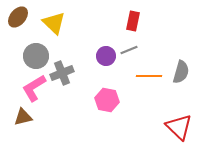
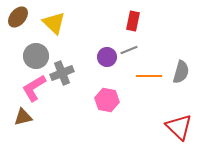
purple circle: moved 1 px right, 1 px down
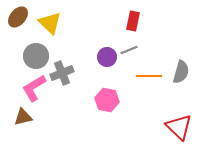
yellow triangle: moved 4 px left
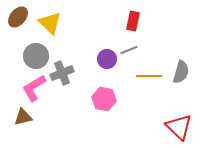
purple circle: moved 2 px down
pink hexagon: moved 3 px left, 1 px up
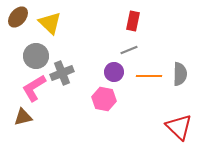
purple circle: moved 7 px right, 13 px down
gray semicircle: moved 1 px left, 2 px down; rotated 15 degrees counterclockwise
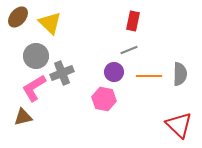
red triangle: moved 2 px up
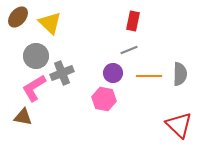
purple circle: moved 1 px left, 1 px down
brown triangle: rotated 24 degrees clockwise
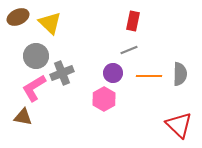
brown ellipse: rotated 25 degrees clockwise
pink hexagon: rotated 20 degrees clockwise
